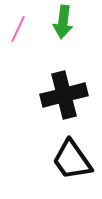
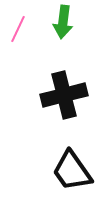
black trapezoid: moved 11 px down
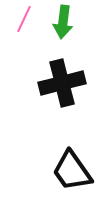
pink line: moved 6 px right, 10 px up
black cross: moved 2 px left, 12 px up
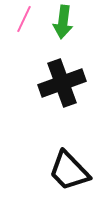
black cross: rotated 6 degrees counterclockwise
black trapezoid: moved 3 px left; rotated 9 degrees counterclockwise
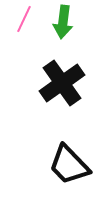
black cross: rotated 15 degrees counterclockwise
black trapezoid: moved 6 px up
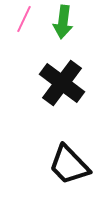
black cross: rotated 18 degrees counterclockwise
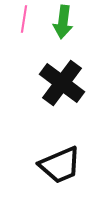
pink line: rotated 16 degrees counterclockwise
black trapezoid: moved 9 px left; rotated 69 degrees counterclockwise
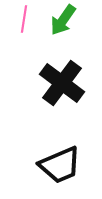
green arrow: moved 2 px up; rotated 28 degrees clockwise
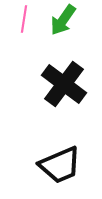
black cross: moved 2 px right, 1 px down
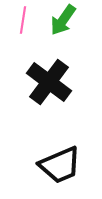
pink line: moved 1 px left, 1 px down
black cross: moved 15 px left, 2 px up
